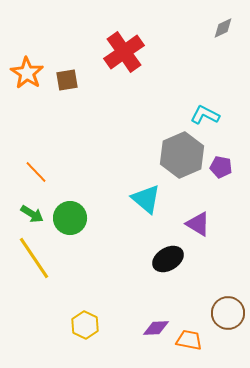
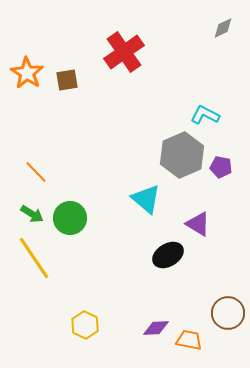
black ellipse: moved 4 px up
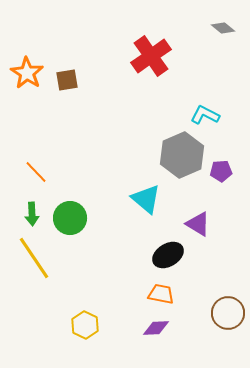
gray diamond: rotated 65 degrees clockwise
red cross: moved 27 px right, 4 px down
purple pentagon: moved 4 px down; rotated 15 degrees counterclockwise
green arrow: rotated 55 degrees clockwise
orange trapezoid: moved 28 px left, 46 px up
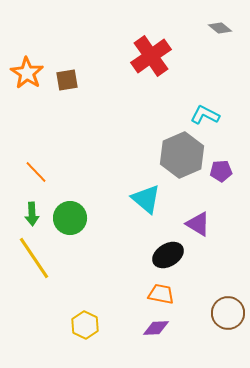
gray diamond: moved 3 px left
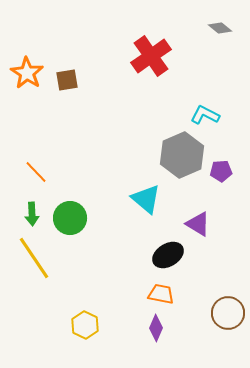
purple diamond: rotated 64 degrees counterclockwise
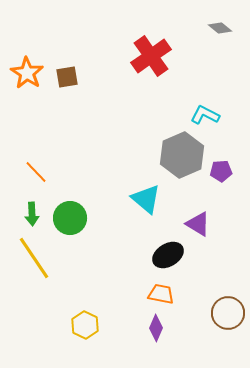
brown square: moved 3 px up
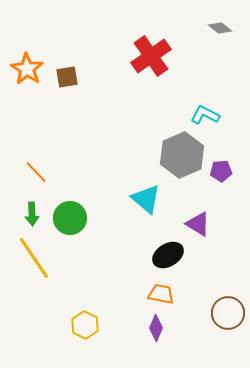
orange star: moved 4 px up
